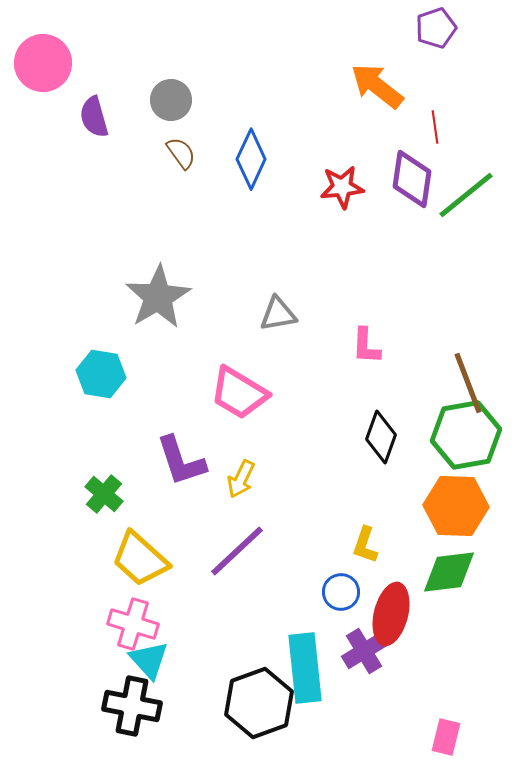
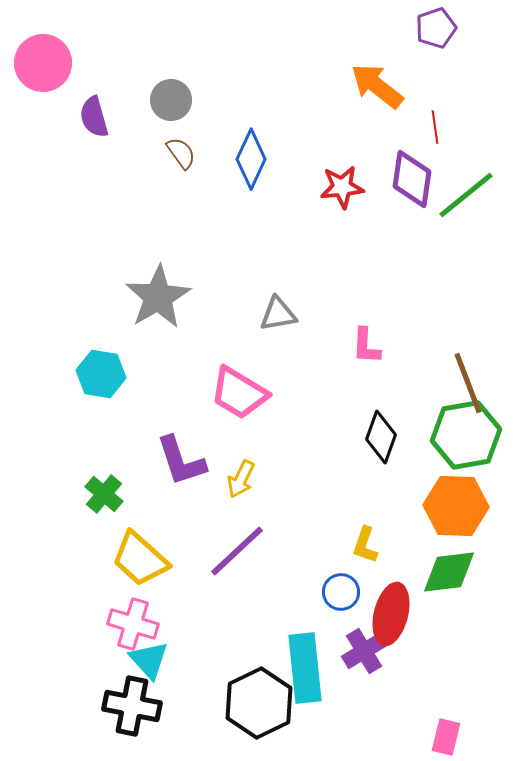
black hexagon: rotated 6 degrees counterclockwise
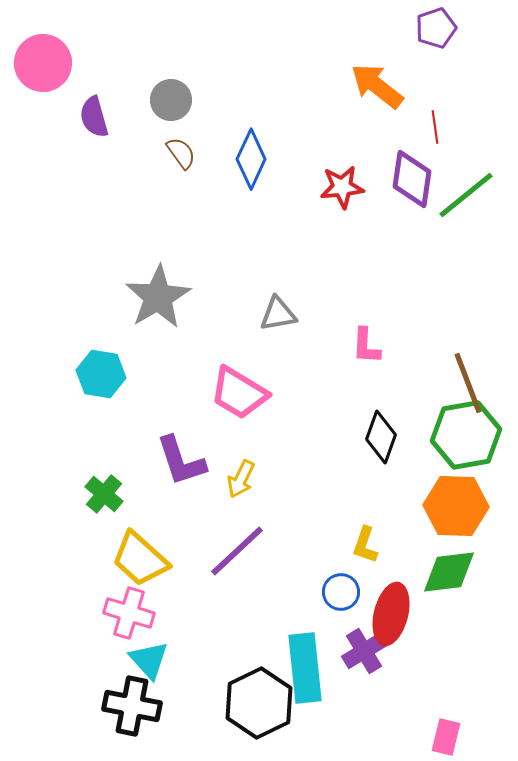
pink cross: moved 4 px left, 11 px up
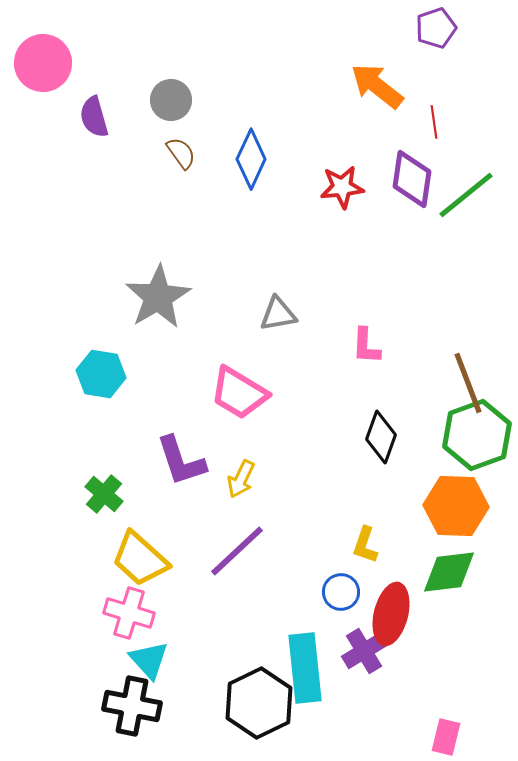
red line: moved 1 px left, 5 px up
green hexagon: moved 11 px right; rotated 10 degrees counterclockwise
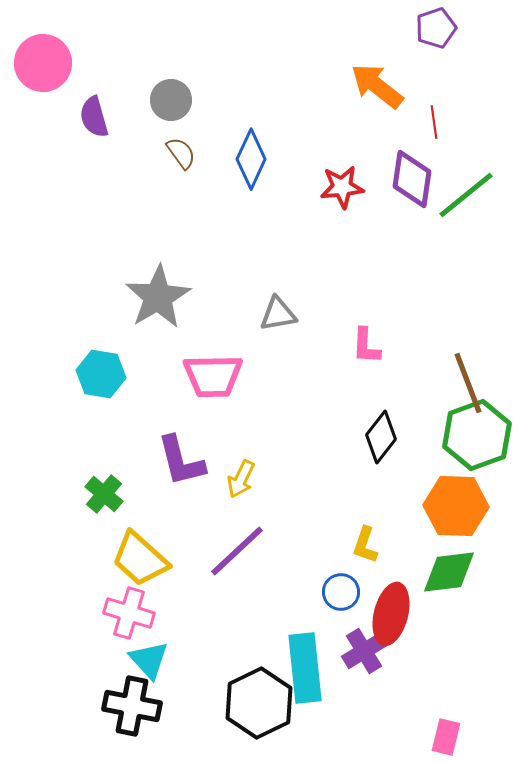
pink trapezoid: moved 26 px left, 17 px up; rotated 32 degrees counterclockwise
black diamond: rotated 18 degrees clockwise
purple L-shape: rotated 4 degrees clockwise
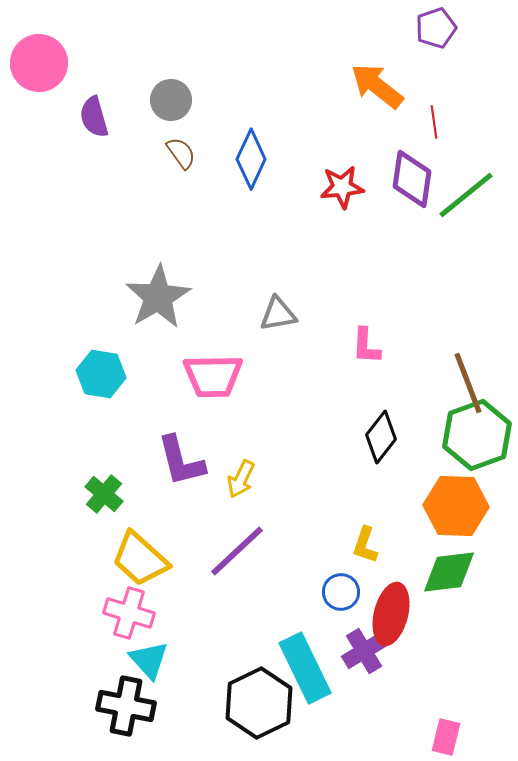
pink circle: moved 4 px left
cyan rectangle: rotated 20 degrees counterclockwise
black cross: moved 6 px left
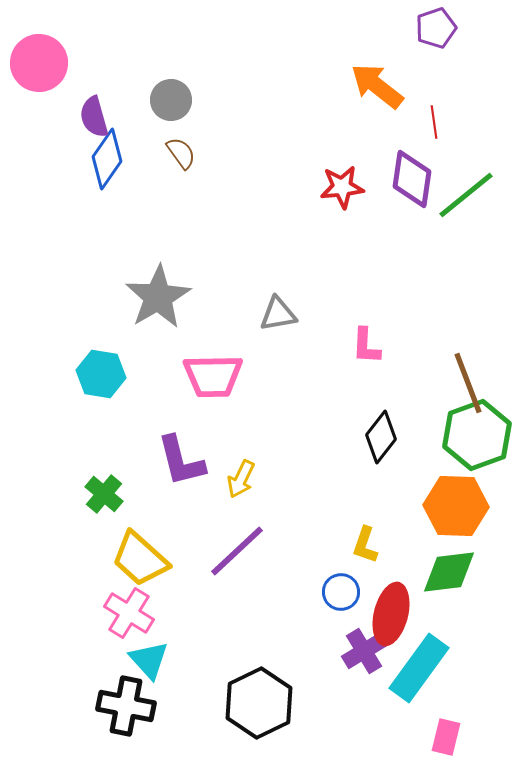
blue diamond: moved 144 px left; rotated 10 degrees clockwise
pink cross: rotated 15 degrees clockwise
cyan rectangle: moved 114 px right; rotated 62 degrees clockwise
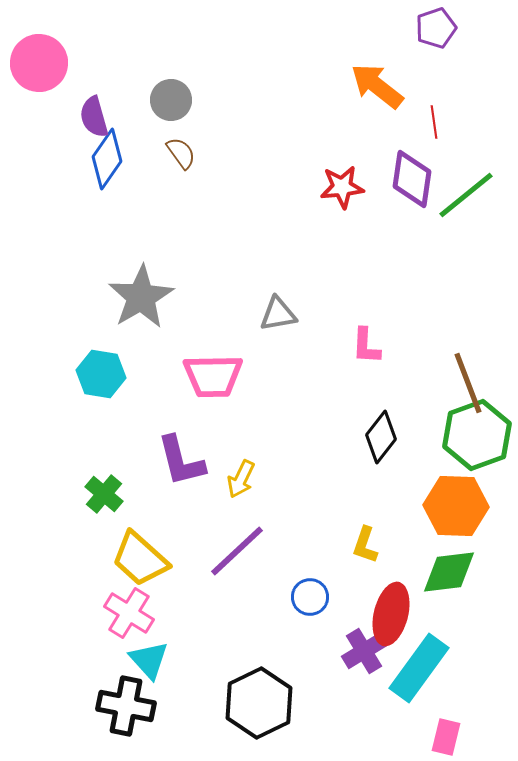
gray star: moved 17 px left
blue circle: moved 31 px left, 5 px down
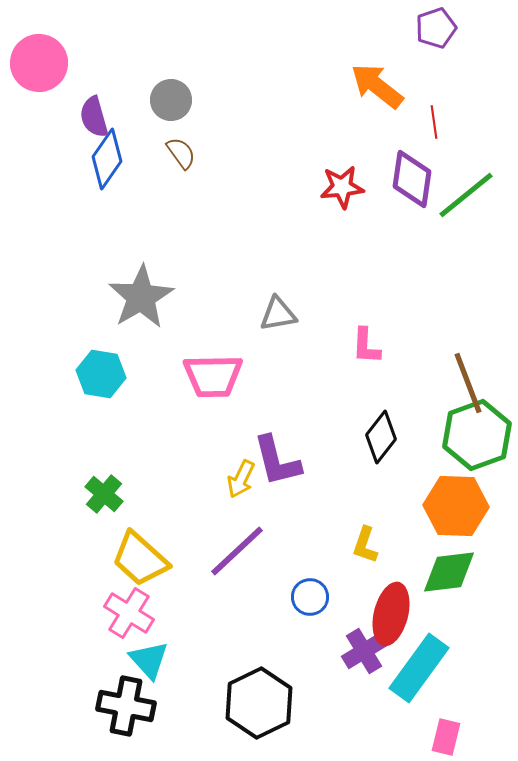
purple L-shape: moved 96 px right
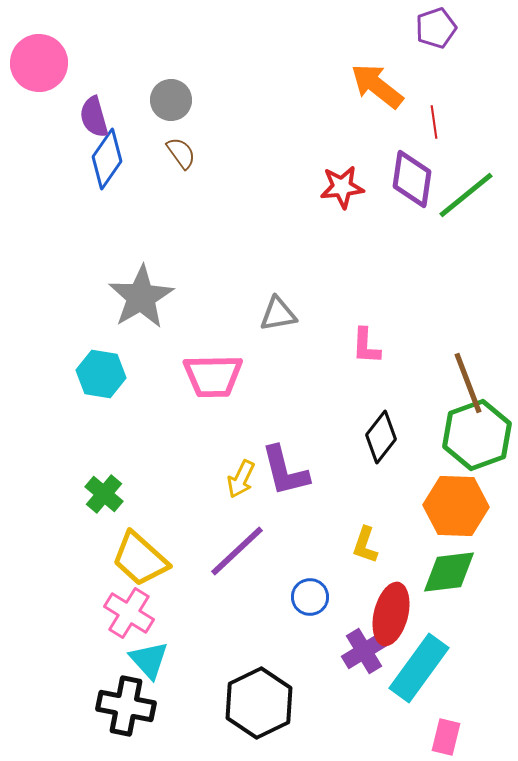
purple L-shape: moved 8 px right, 10 px down
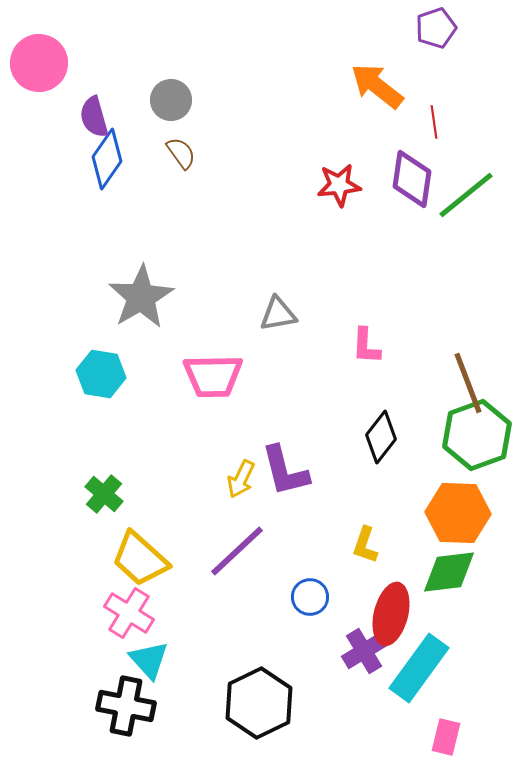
red star: moved 3 px left, 2 px up
orange hexagon: moved 2 px right, 7 px down
